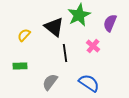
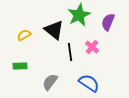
purple semicircle: moved 2 px left, 1 px up
black triangle: moved 3 px down
yellow semicircle: rotated 16 degrees clockwise
pink cross: moved 1 px left, 1 px down
black line: moved 5 px right, 1 px up
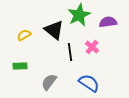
purple semicircle: rotated 60 degrees clockwise
gray semicircle: moved 1 px left
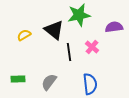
green star: rotated 15 degrees clockwise
purple semicircle: moved 6 px right, 5 px down
black line: moved 1 px left
green rectangle: moved 2 px left, 13 px down
blue semicircle: moved 1 px right, 1 px down; rotated 50 degrees clockwise
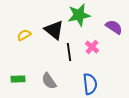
purple semicircle: rotated 42 degrees clockwise
gray semicircle: moved 1 px up; rotated 72 degrees counterclockwise
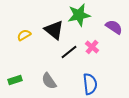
black line: rotated 60 degrees clockwise
green rectangle: moved 3 px left, 1 px down; rotated 16 degrees counterclockwise
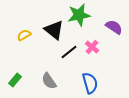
green rectangle: rotated 32 degrees counterclockwise
blue semicircle: moved 1 px up; rotated 10 degrees counterclockwise
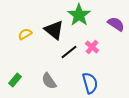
green star: rotated 25 degrees counterclockwise
purple semicircle: moved 2 px right, 3 px up
yellow semicircle: moved 1 px right, 1 px up
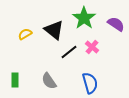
green star: moved 5 px right, 3 px down
green rectangle: rotated 40 degrees counterclockwise
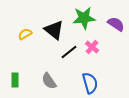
green star: rotated 30 degrees clockwise
